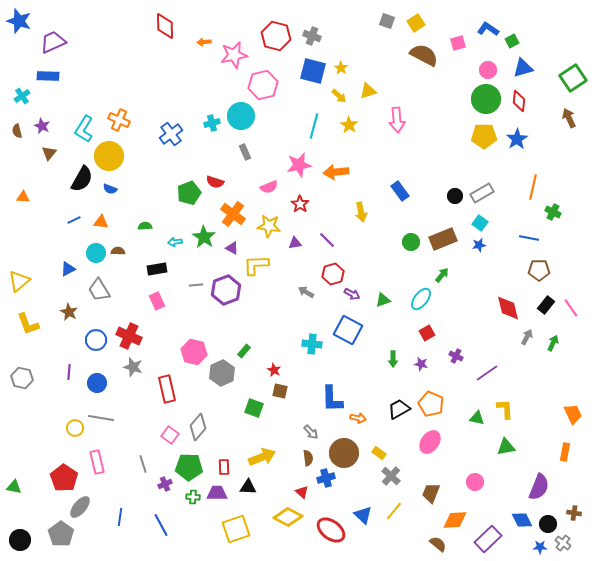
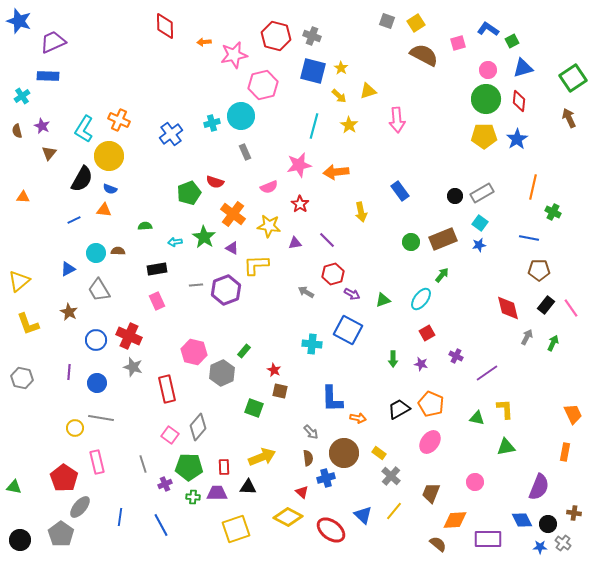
orange triangle at (101, 222): moved 3 px right, 12 px up
purple rectangle at (488, 539): rotated 44 degrees clockwise
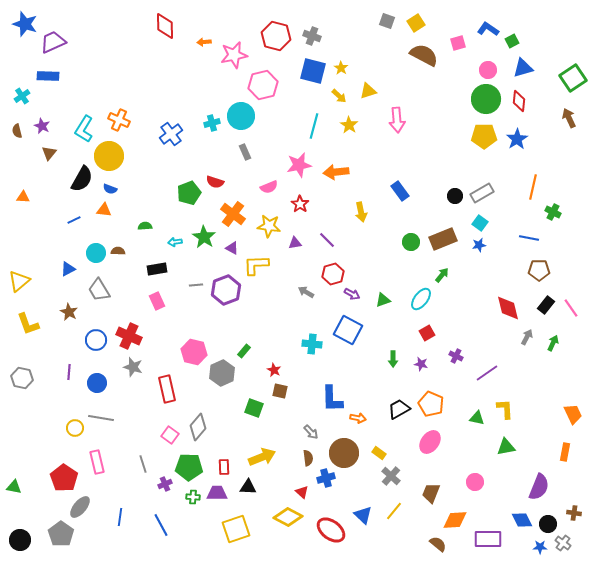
blue star at (19, 21): moved 6 px right, 3 px down
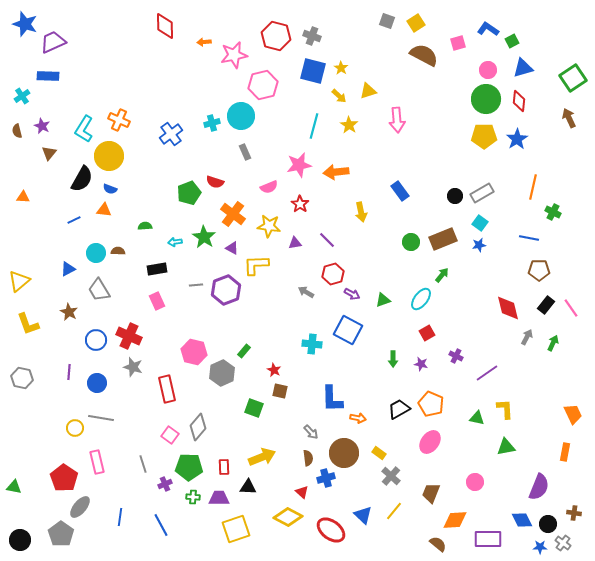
purple trapezoid at (217, 493): moved 2 px right, 5 px down
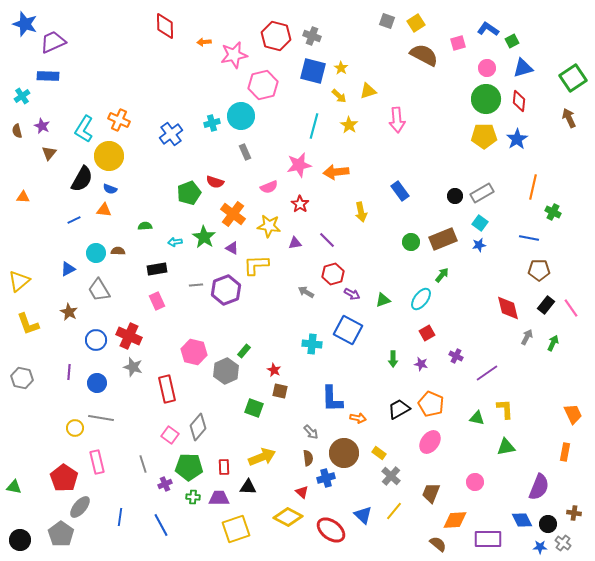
pink circle at (488, 70): moved 1 px left, 2 px up
gray hexagon at (222, 373): moved 4 px right, 2 px up
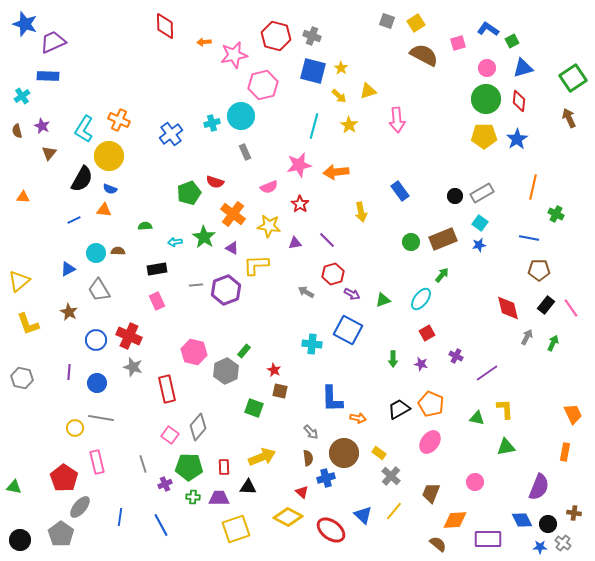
green cross at (553, 212): moved 3 px right, 2 px down
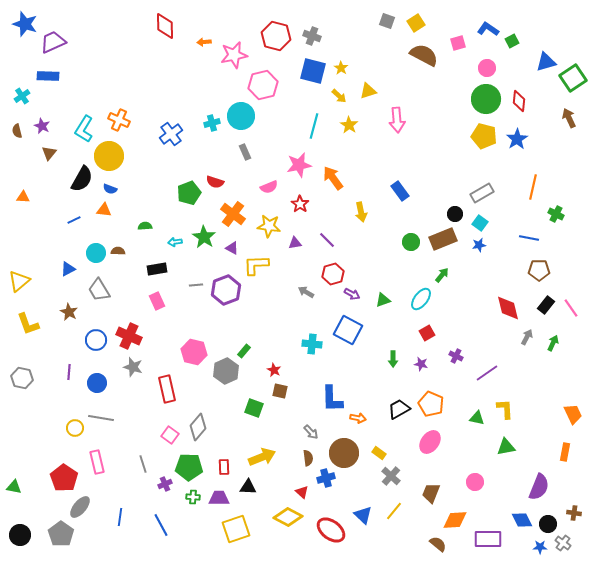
blue triangle at (523, 68): moved 23 px right, 6 px up
yellow pentagon at (484, 136): rotated 15 degrees clockwise
orange arrow at (336, 172): moved 3 px left, 6 px down; rotated 60 degrees clockwise
black circle at (455, 196): moved 18 px down
black circle at (20, 540): moved 5 px up
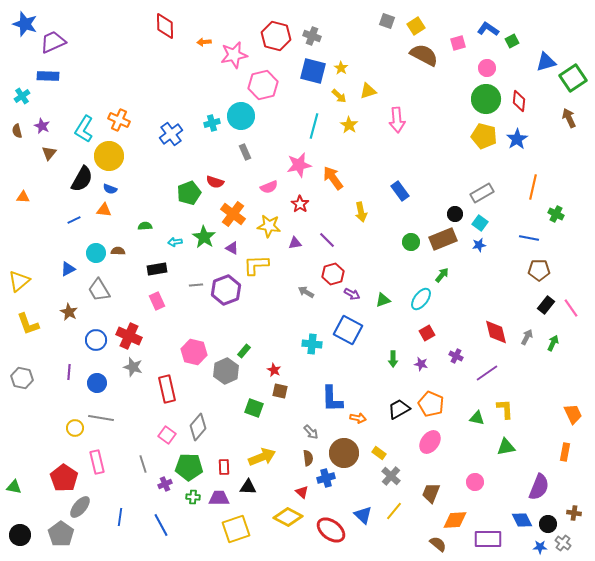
yellow square at (416, 23): moved 3 px down
red diamond at (508, 308): moved 12 px left, 24 px down
pink square at (170, 435): moved 3 px left
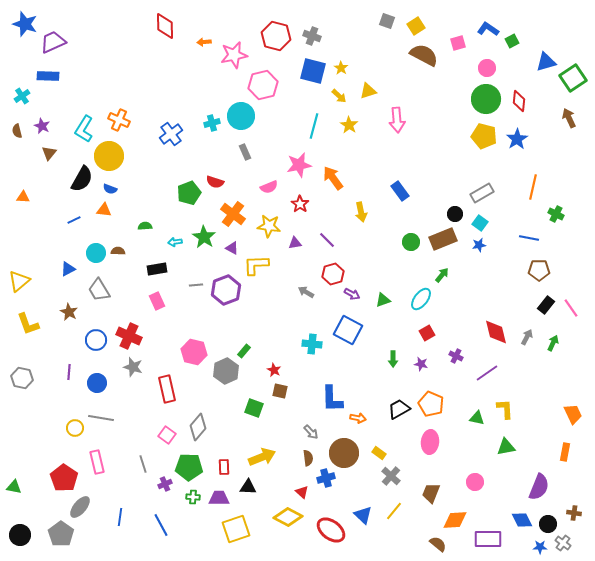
pink ellipse at (430, 442): rotated 30 degrees counterclockwise
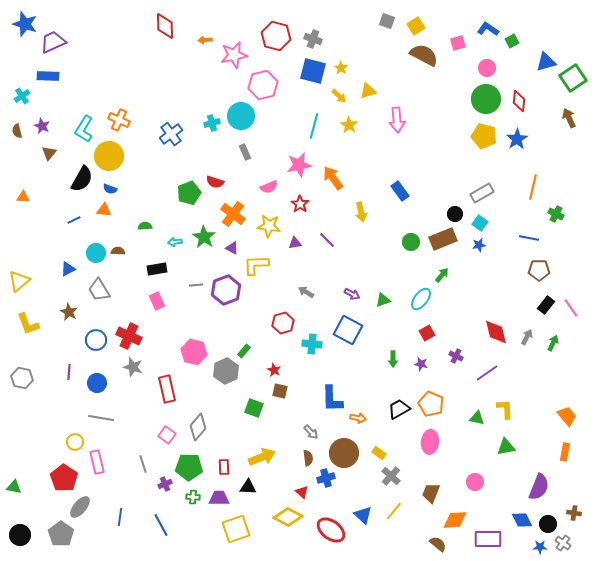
gray cross at (312, 36): moved 1 px right, 3 px down
orange arrow at (204, 42): moved 1 px right, 2 px up
red hexagon at (333, 274): moved 50 px left, 49 px down
orange trapezoid at (573, 414): moved 6 px left, 2 px down; rotated 15 degrees counterclockwise
yellow circle at (75, 428): moved 14 px down
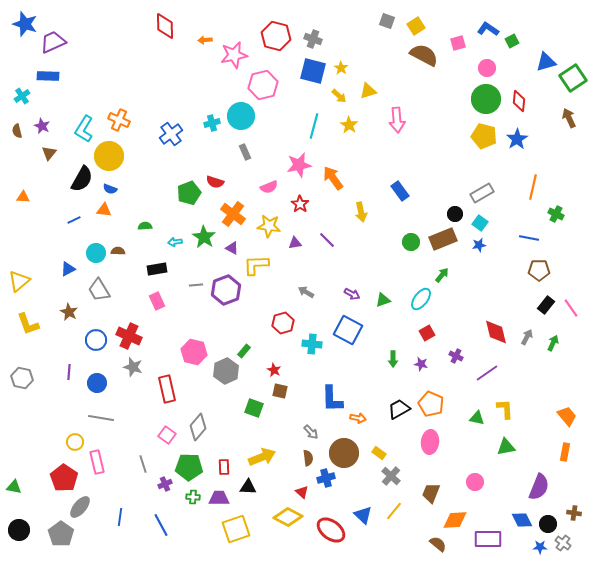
black circle at (20, 535): moved 1 px left, 5 px up
